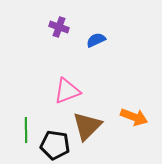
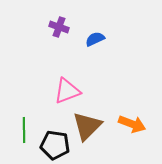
blue semicircle: moved 1 px left, 1 px up
orange arrow: moved 2 px left, 7 px down
green line: moved 2 px left
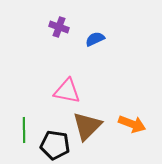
pink triangle: rotated 32 degrees clockwise
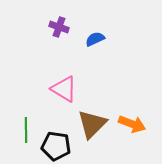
pink triangle: moved 3 px left, 2 px up; rotated 20 degrees clockwise
brown triangle: moved 5 px right, 2 px up
green line: moved 2 px right
black pentagon: moved 1 px right, 1 px down
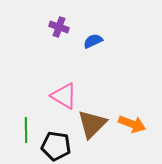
blue semicircle: moved 2 px left, 2 px down
pink triangle: moved 7 px down
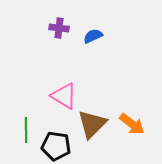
purple cross: moved 1 px down; rotated 12 degrees counterclockwise
blue semicircle: moved 5 px up
orange arrow: rotated 16 degrees clockwise
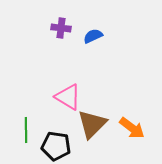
purple cross: moved 2 px right
pink triangle: moved 4 px right, 1 px down
orange arrow: moved 4 px down
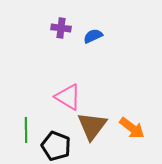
brown triangle: moved 2 px down; rotated 8 degrees counterclockwise
black pentagon: rotated 12 degrees clockwise
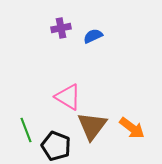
purple cross: rotated 18 degrees counterclockwise
green line: rotated 20 degrees counterclockwise
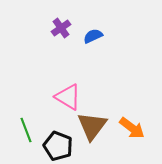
purple cross: rotated 24 degrees counterclockwise
black pentagon: moved 2 px right
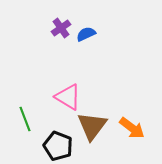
blue semicircle: moved 7 px left, 2 px up
green line: moved 1 px left, 11 px up
